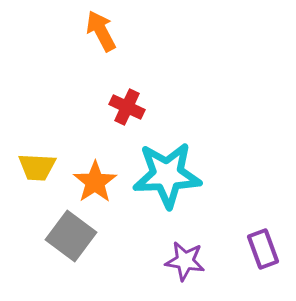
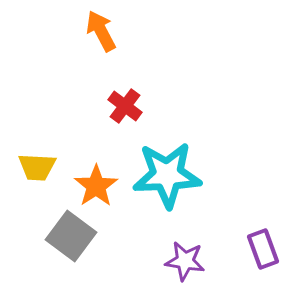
red cross: moved 2 px left, 1 px up; rotated 12 degrees clockwise
orange star: moved 1 px right, 4 px down
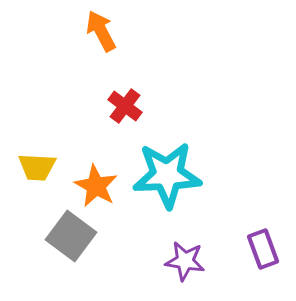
orange star: rotated 9 degrees counterclockwise
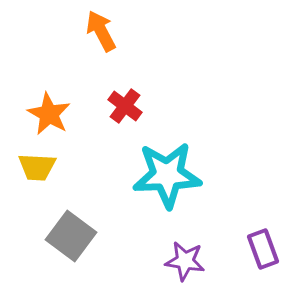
orange star: moved 47 px left, 72 px up
